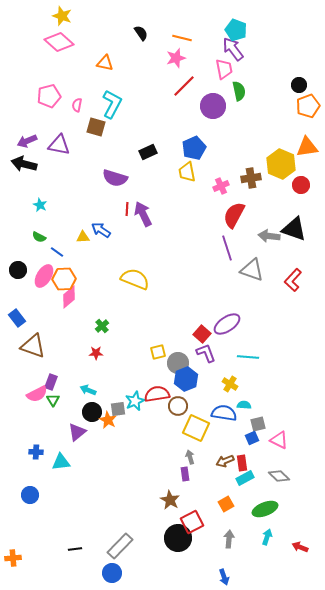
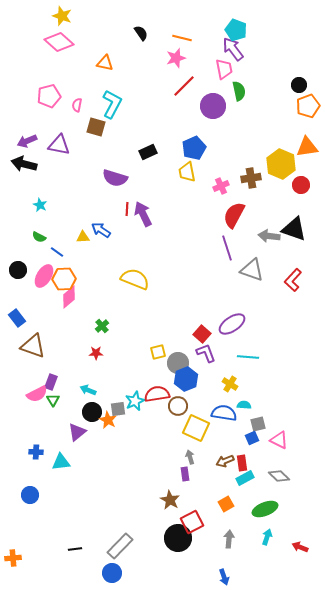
purple ellipse at (227, 324): moved 5 px right
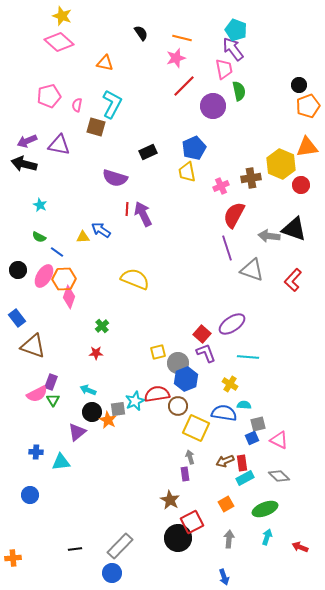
pink diamond at (69, 297): rotated 30 degrees counterclockwise
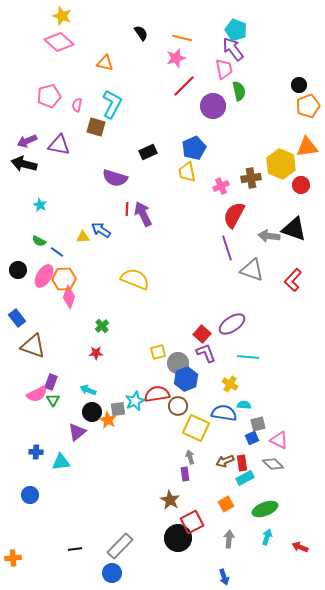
green semicircle at (39, 237): moved 4 px down
gray diamond at (279, 476): moved 6 px left, 12 px up
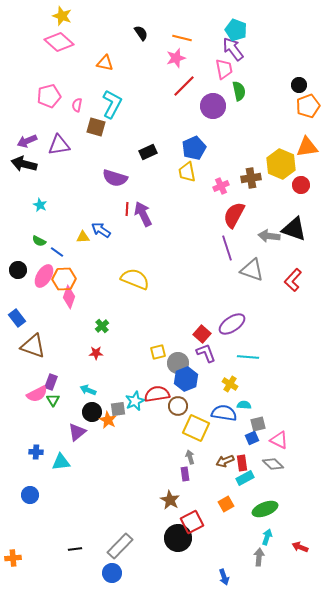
purple triangle at (59, 145): rotated 20 degrees counterclockwise
gray arrow at (229, 539): moved 30 px right, 18 px down
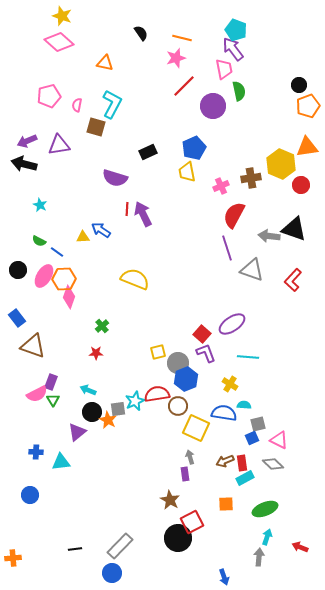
orange square at (226, 504): rotated 28 degrees clockwise
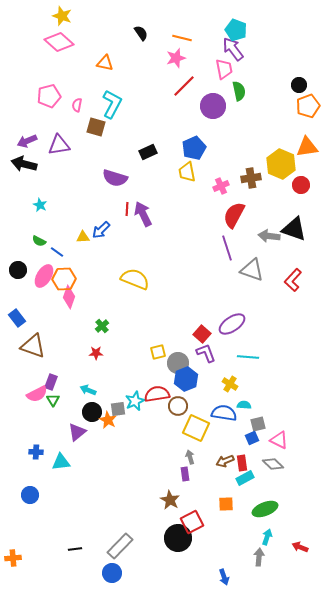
blue arrow at (101, 230): rotated 78 degrees counterclockwise
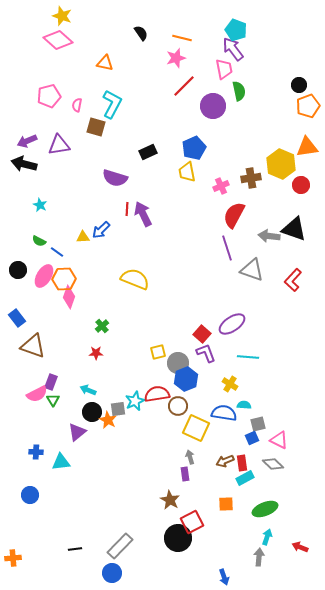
pink diamond at (59, 42): moved 1 px left, 2 px up
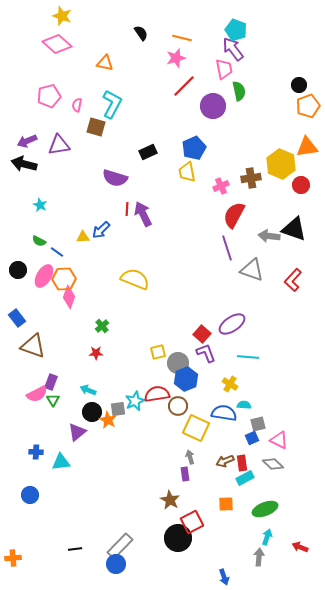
pink diamond at (58, 40): moved 1 px left, 4 px down
blue circle at (112, 573): moved 4 px right, 9 px up
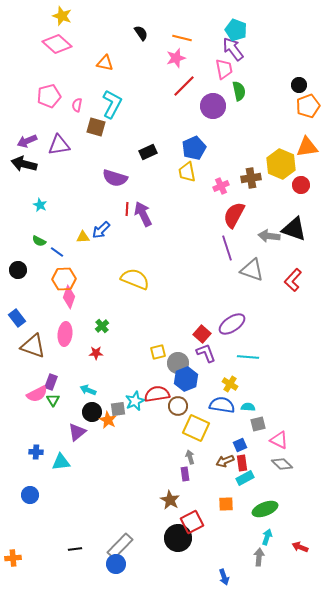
pink ellipse at (44, 276): moved 21 px right, 58 px down; rotated 25 degrees counterclockwise
cyan semicircle at (244, 405): moved 4 px right, 2 px down
blue semicircle at (224, 413): moved 2 px left, 8 px up
blue square at (252, 438): moved 12 px left, 7 px down
gray diamond at (273, 464): moved 9 px right
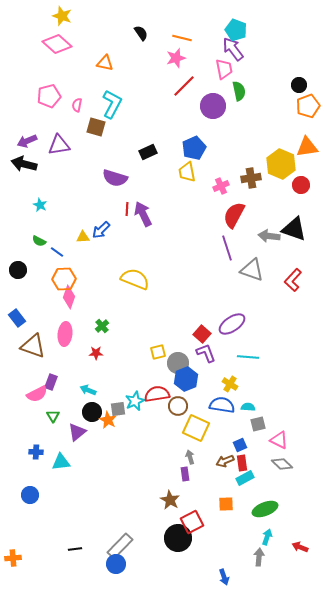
green triangle at (53, 400): moved 16 px down
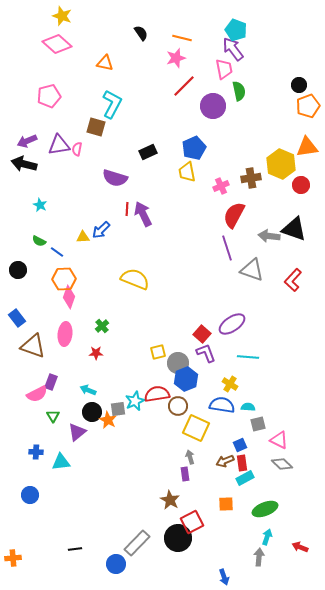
pink semicircle at (77, 105): moved 44 px down
gray rectangle at (120, 546): moved 17 px right, 3 px up
